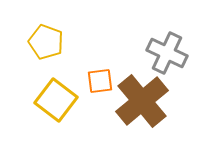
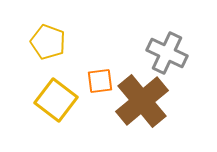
yellow pentagon: moved 2 px right
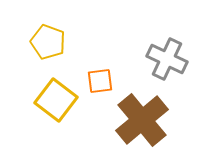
gray cross: moved 6 px down
brown cross: moved 19 px down
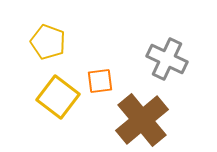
yellow square: moved 2 px right, 3 px up
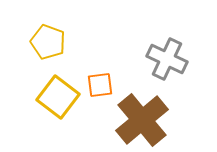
orange square: moved 4 px down
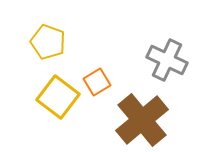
gray cross: moved 1 px down
orange square: moved 3 px left, 3 px up; rotated 24 degrees counterclockwise
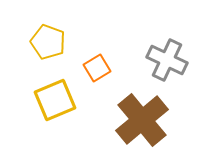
orange square: moved 14 px up
yellow square: moved 3 px left, 3 px down; rotated 30 degrees clockwise
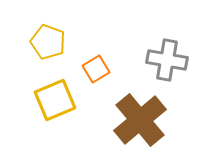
gray cross: rotated 15 degrees counterclockwise
orange square: moved 1 px left, 1 px down
brown cross: moved 2 px left
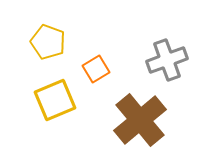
gray cross: rotated 30 degrees counterclockwise
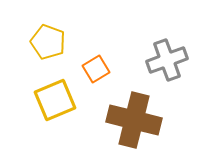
brown cross: moved 6 px left; rotated 36 degrees counterclockwise
